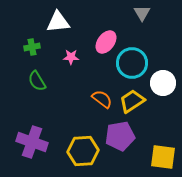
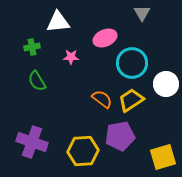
pink ellipse: moved 1 px left, 4 px up; rotated 30 degrees clockwise
white circle: moved 3 px right, 1 px down
yellow trapezoid: moved 1 px left, 1 px up
yellow square: rotated 24 degrees counterclockwise
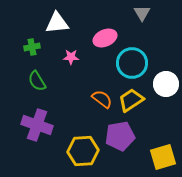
white triangle: moved 1 px left, 1 px down
purple cross: moved 5 px right, 17 px up
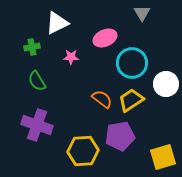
white triangle: rotated 20 degrees counterclockwise
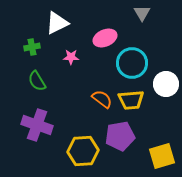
yellow trapezoid: rotated 152 degrees counterclockwise
yellow square: moved 1 px left, 1 px up
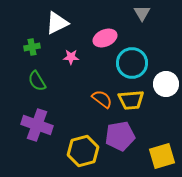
yellow hexagon: rotated 12 degrees counterclockwise
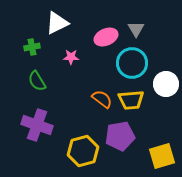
gray triangle: moved 6 px left, 16 px down
pink ellipse: moved 1 px right, 1 px up
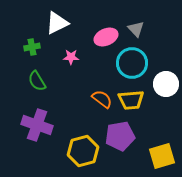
gray triangle: rotated 12 degrees counterclockwise
